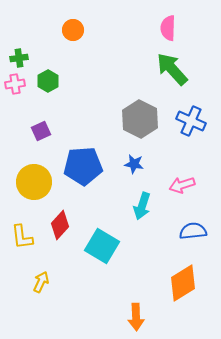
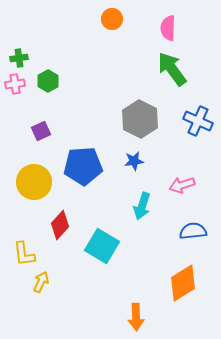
orange circle: moved 39 px right, 11 px up
green arrow: rotated 6 degrees clockwise
blue cross: moved 7 px right
blue star: moved 3 px up; rotated 18 degrees counterclockwise
yellow L-shape: moved 2 px right, 17 px down
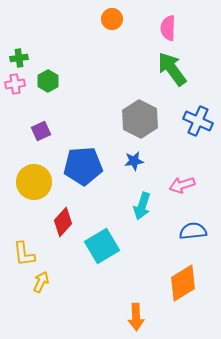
red diamond: moved 3 px right, 3 px up
cyan square: rotated 28 degrees clockwise
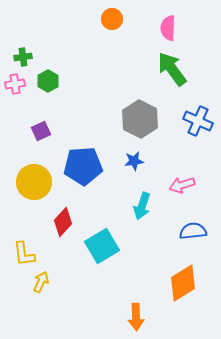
green cross: moved 4 px right, 1 px up
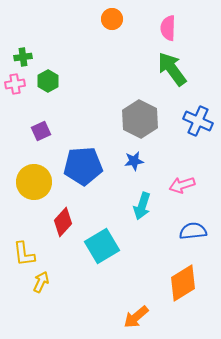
orange arrow: rotated 52 degrees clockwise
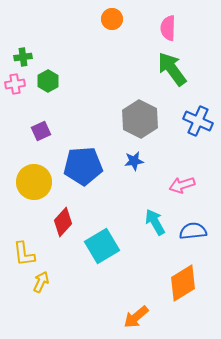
cyan arrow: moved 13 px right, 16 px down; rotated 132 degrees clockwise
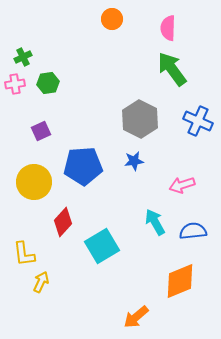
green cross: rotated 18 degrees counterclockwise
green hexagon: moved 2 px down; rotated 20 degrees clockwise
orange diamond: moved 3 px left, 2 px up; rotated 9 degrees clockwise
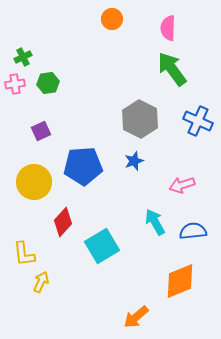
blue star: rotated 12 degrees counterclockwise
